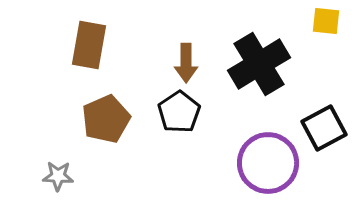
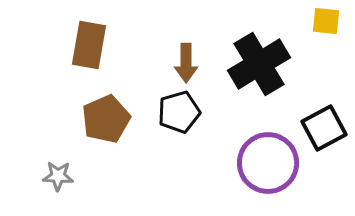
black pentagon: rotated 18 degrees clockwise
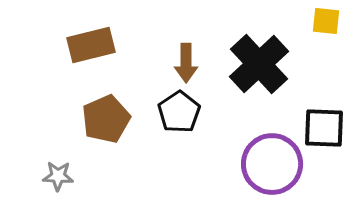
brown rectangle: moved 2 px right; rotated 66 degrees clockwise
black cross: rotated 12 degrees counterclockwise
black pentagon: rotated 18 degrees counterclockwise
black square: rotated 30 degrees clockwise
purple circle: moved 4 px right, 1 px down
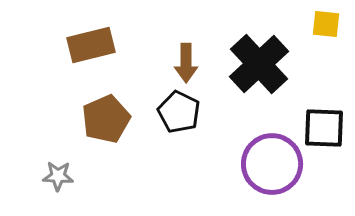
yellow square: moved 3 px down
black pentagon: rotated 12 degrees counterclockwise
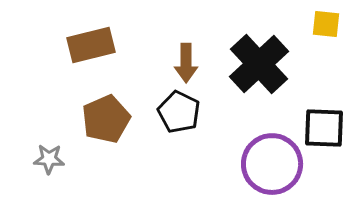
gray star: moved 9 px left, 17 px up
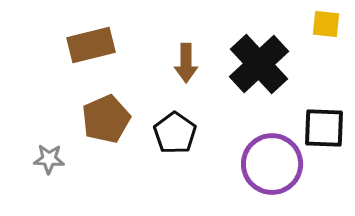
black pentagon: moved 4 px left, 21 px down; rotated 9 degrees clockwise
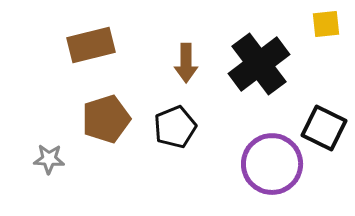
yellow square: rotated 12 degrees counterclockwise
black cross: rotated 6 degrees clockwise
brown pentagon: rotated 6 degrees clockwise
black square: rotated 24 degrees clockwise
black pentagon: moved 6 px up; rotated 15 degrees clockwise
